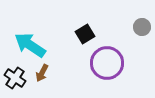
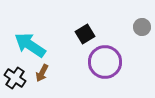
purple circle: moved 2 px left, 1 px up
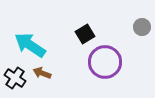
brown arrow: rotated 84 degrees clockwise
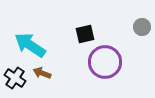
black square: rotated 18 degrees clockwise
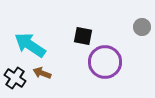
black square: moved 2 px left, 2 px down; rotated 24 degrees clockwise
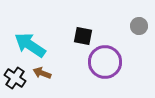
gray circle: moved 3 px left, 1 px up
